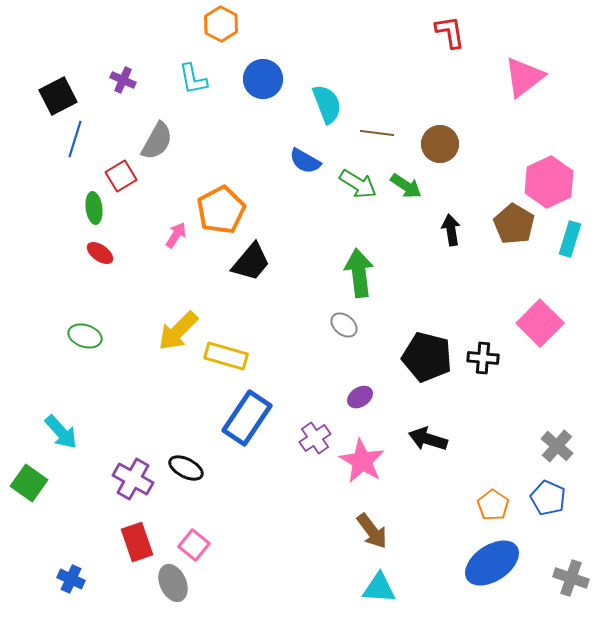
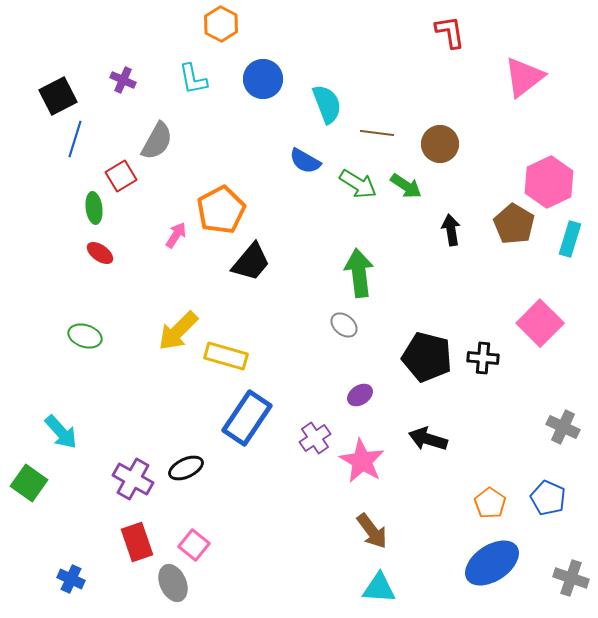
purple ellipse at (360, 397): moved 2 px up
gray cross at (557, 446): moved 6 px right, 19 px up; rotated 16 degrees counterclockwise
black ellipse at (186, 468): rotated 52 degrees counterclockwise
orange pentagon at (493, 505): moved 3 px left, 2 px up
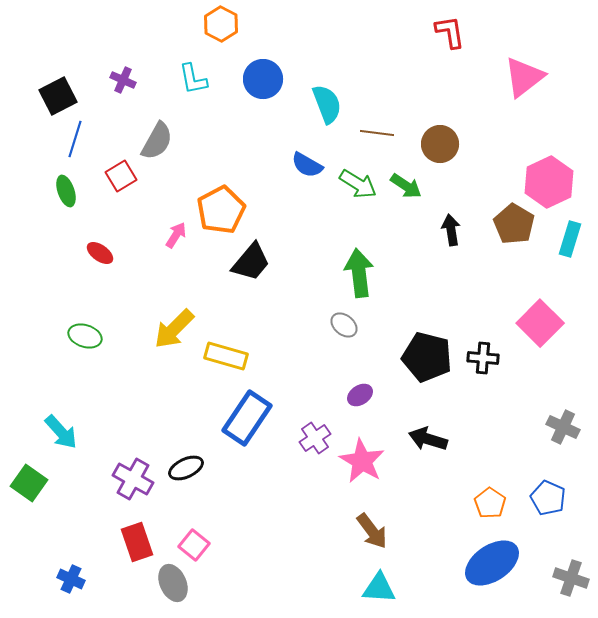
blue semicircle at (305, 161): moved 2 px right, 4 px down
green ellipse at (94, 208): moved 28 px left, 17 px up; rotated 12 degrees counterclockwise
yellow arrow at (178, 331): moved 4 px left, 2 px up
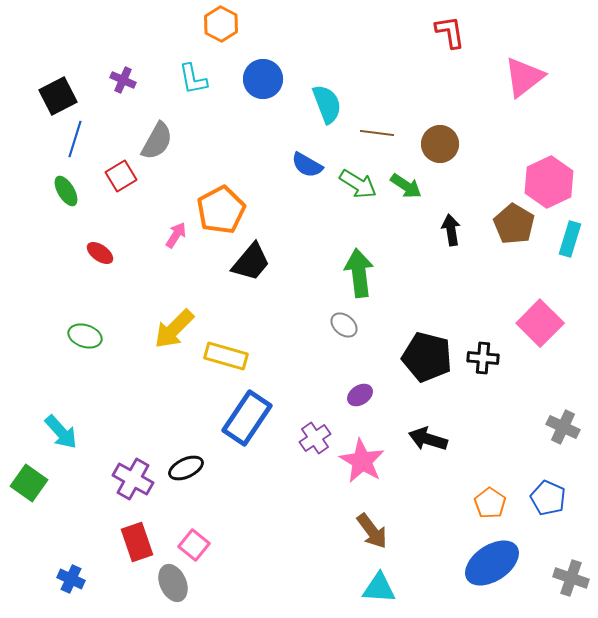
green ellipse at (66, 191): rotated 12 degrees counterclockwise
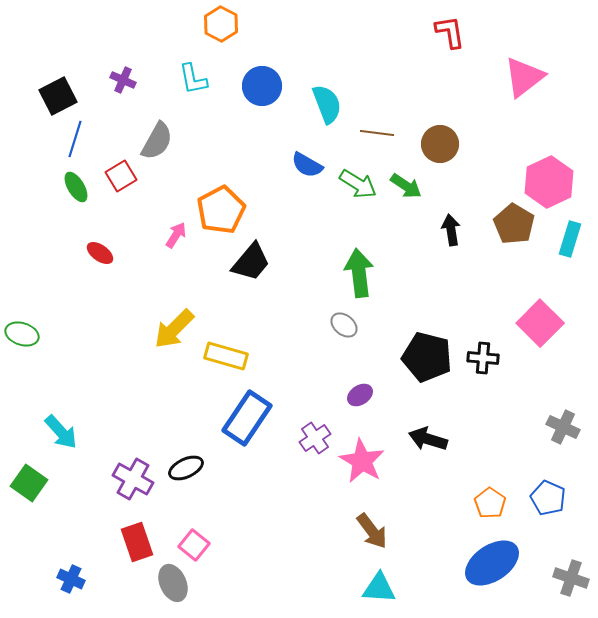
blue circle at (263, 79): moved 1 px left, 7 px down
green ellipse at (66, 191): moved 10 px right, 4 px up
green ellipse at (85, 336): moved 63 px left, 2 px up
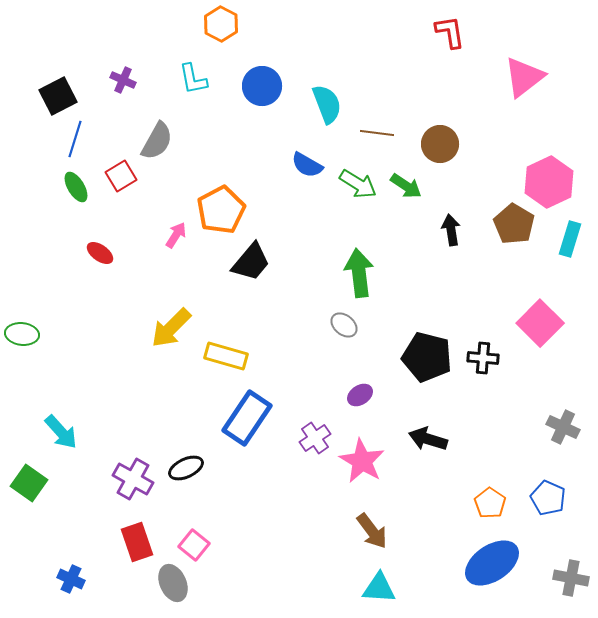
yellow arrow at (174, 329): moved 3 px left, 1 px up
green ellipse at (22, 334): rotated 12 degrees counterclockwise
gray cross at (571, 578): rotated 8 degrees counterclockwise
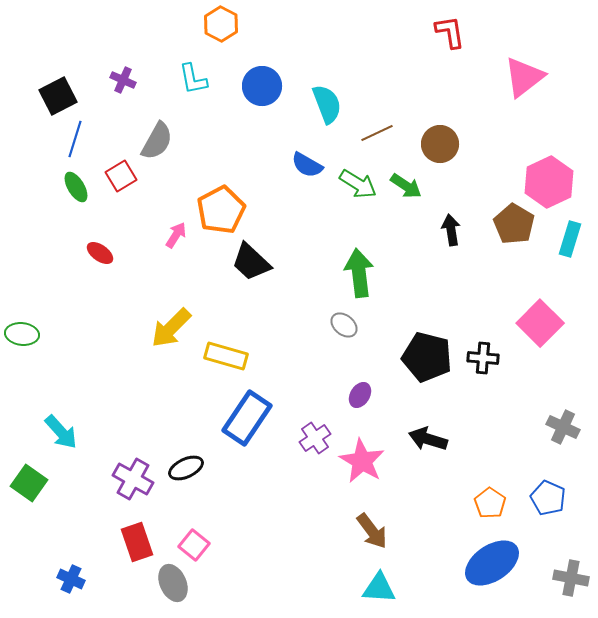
brown line at (377, 133): rotated 32 degrees counterclockwise
black trapezoid at (251, 262): rotated 93 degrees clockwise
purple ellipse at (360, 395): rotated 25 degrees counterclockwise
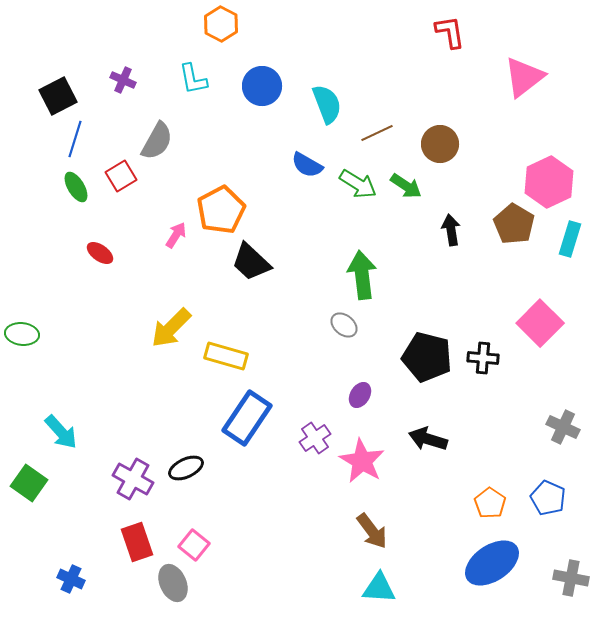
green arrow at (359, 273): moved 3 px right, 2 px down
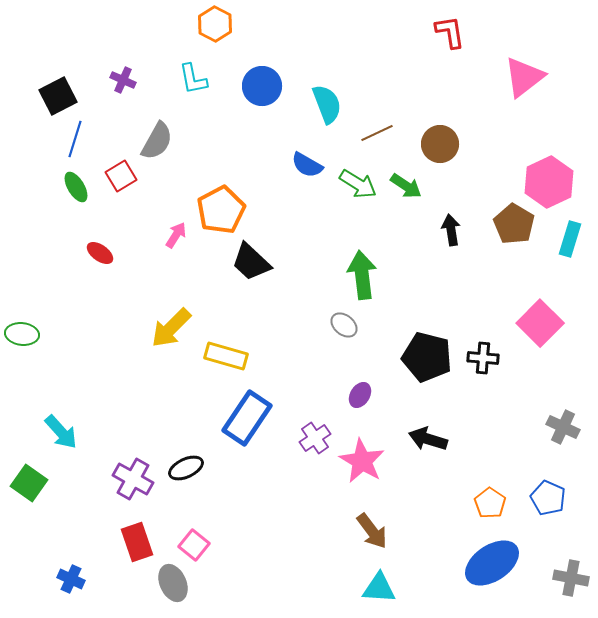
orange hexagon at (221, 24): moved 6 px left
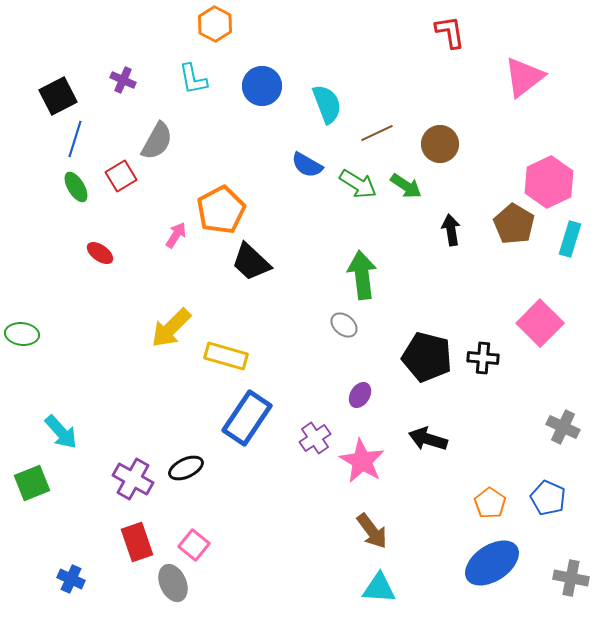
green square at (29, 483): moved 3 px right; rotated 33 degrees clockwise
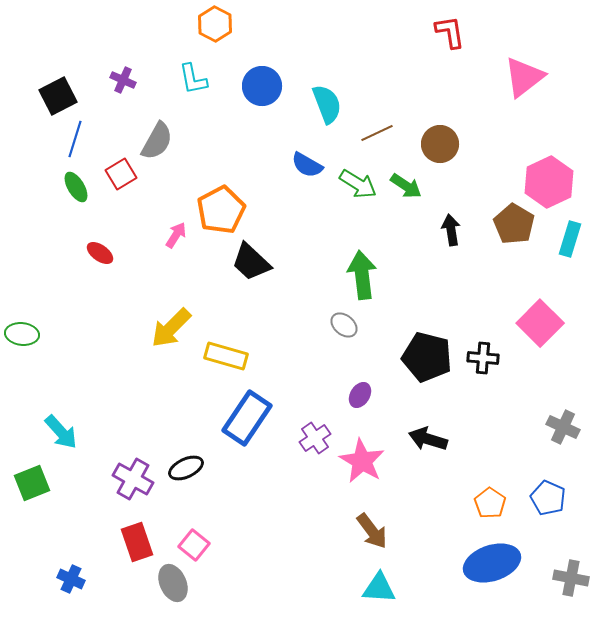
red square at (121, 176): moved 2 px up
blue ellipse at (492, 563): rotated 16 degrees clockwise
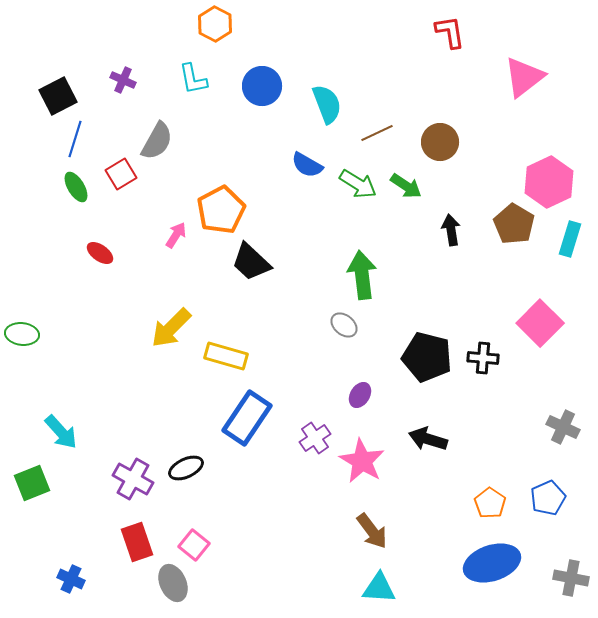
brown circle at (440, 144): moved 2 px up
blue pentagon at (548, 498): rotated 24 degrees clockwise
